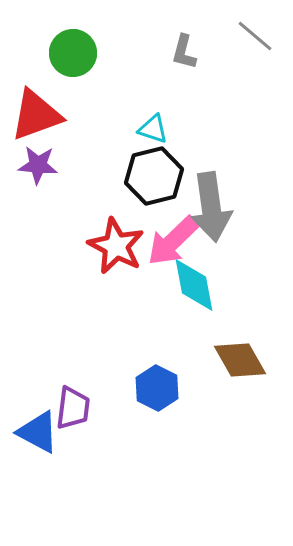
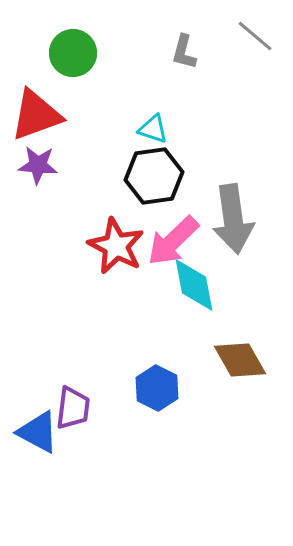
black hexagon: rotated 6 degrees clockwise
gray arrow: moved 22 px right, 12 px down
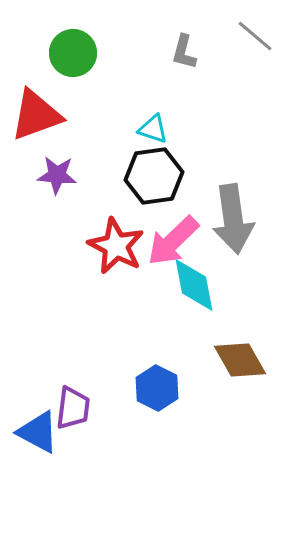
purple star: moved 19 px right, 10 px down
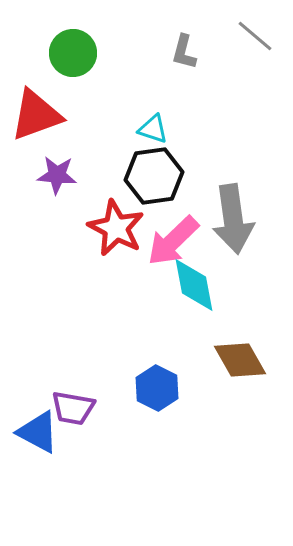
red star: moved 18 px up
purple trapezoid: rotated 93 degrees clockwise
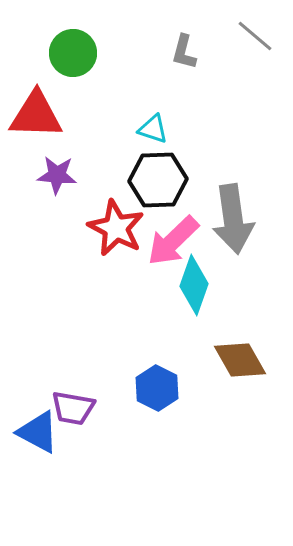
red triangle: rotated 22 degrees clockwise
black hexagon: moved 4 px right, 4 px down; rotated 6 degrees clockwise
cyan diamond: rotated 30 degrees clockwise
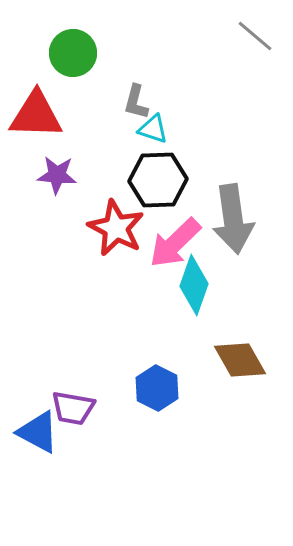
gray L-shape: moved 48 px left, 50 px down
pink arrow: moved 2 px right, 2 px down
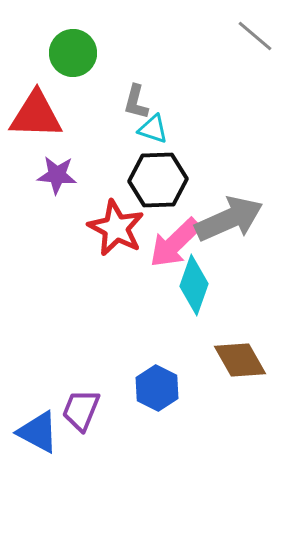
gray arrow: moved 4 px left; rotated 106 degrees counterclockwise
purple trapezoid: moved 8 px right, 2 px down; rotated 102 degrees clockwise
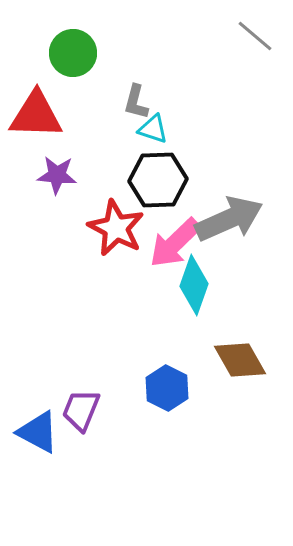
blue hexagon: moved 10 px right
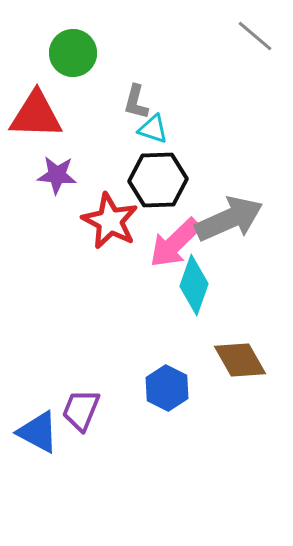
red star: moved 6 px left, 7 px up
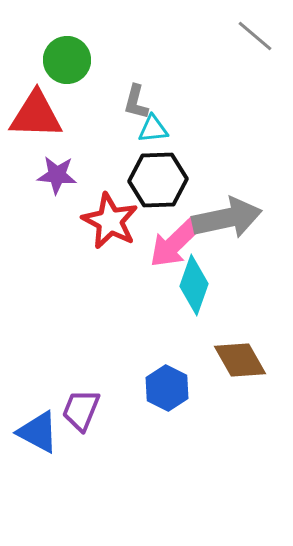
green circle: moved 6 px left, 7 px down
cyan triangle: rotated 24 degrees counterclockwise
gray arrow: moved 2 px left, 1 px up; rotated 12 degrees clockwise
